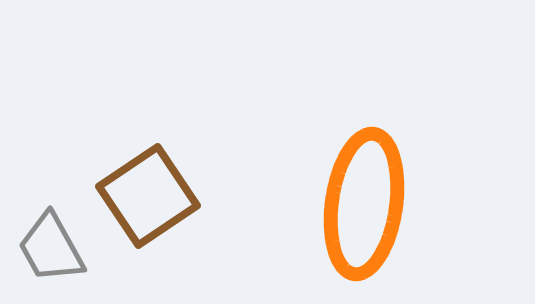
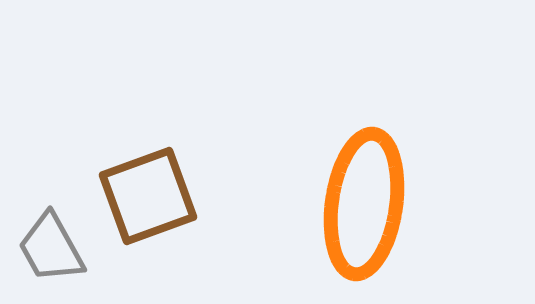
brown square: rotated 14 degrees clockwise
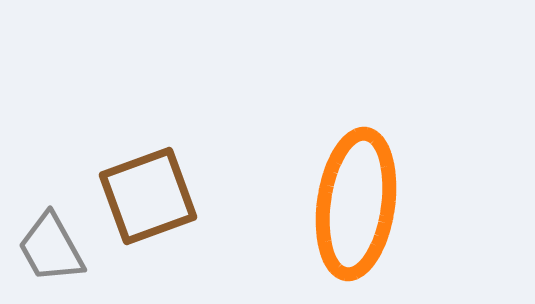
orange ellipse: moved 8 px left
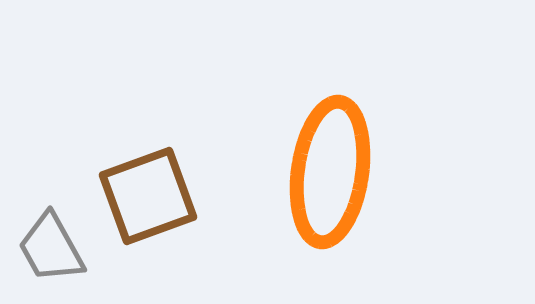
orange ellipse: moved 26 px left, 32 px up
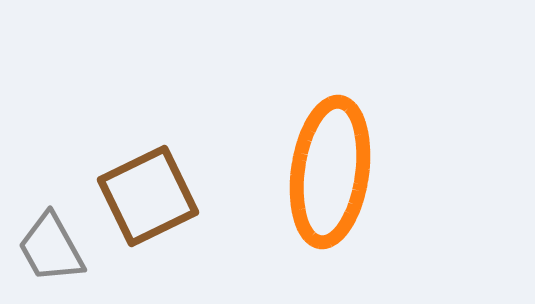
brown square: rotated 6 degrees counterclockwise
